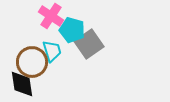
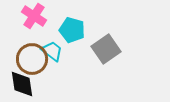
pink cross: moved 17 px left
gray square: moved 17 px right, 5 px down
cyan trapezoid: rotated 35 degrees counterclockwise
brown circle: moved 3 px up
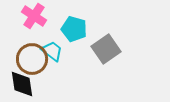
cyan pentagon: moved 2 px right, 1 px up
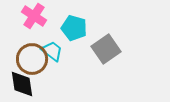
cyan pentagon: moved 1 px up
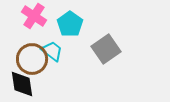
cyan pentagon: moved 4 px left, 4 px up; rotated 20 degrees clockwise
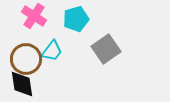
cyan pentagon: moved 6 px right, 5 px up; rotated 20 degrees clockwise
cyan trapezoid: rotated 90 degrees clockwise
brown circle: moved 6 px left
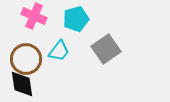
pink cross: rotated 10 degrees counterclockwise
cyan trapezoid: moved 7 px right
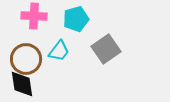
pink cross: rotated 20 degrees counterclockwise
